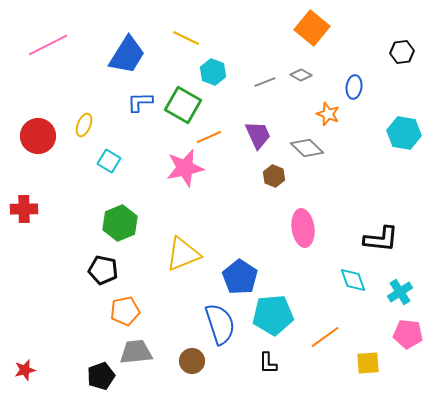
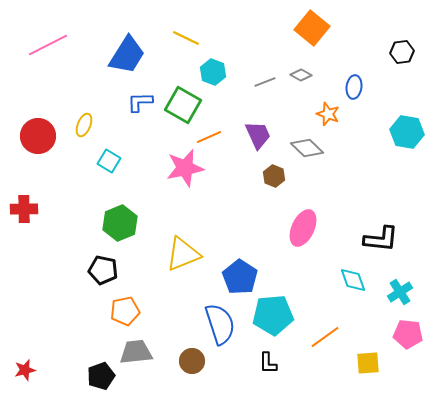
cyan hexagon at (404, 133): moved 3 px right, 1 px up
pink ellipse at (303, 228): rotated 33 degrees clockwise
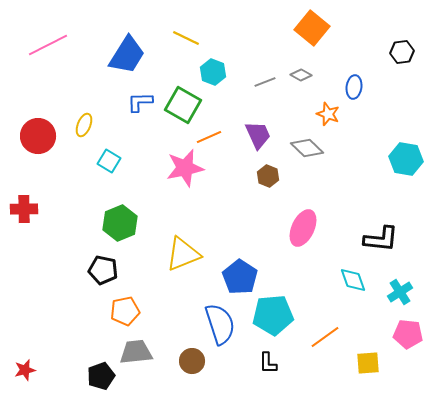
cyan hexagon at (407, 132): moved 1 px left, 27 px down
brown hexagon at (274, 176): moved 6 px left
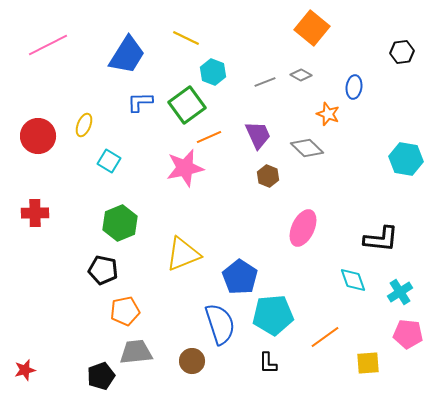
green square at (183, 105): moved 4 px right; rotated 24 degrees clockwise
red cross at (24, 209): moved 11 px right, 4 px down
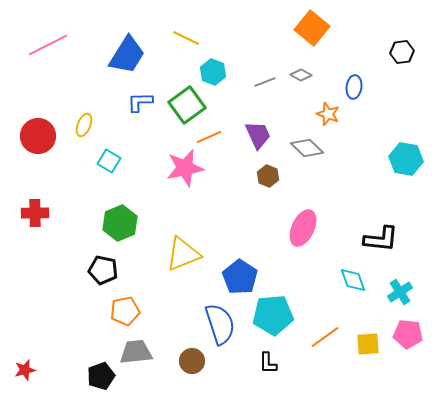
yellow square at (368, 363): moved 19 px up
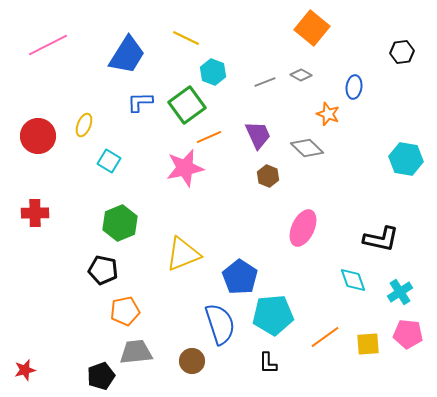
black L-shape at (381, 239): rotated 6 degrees clockwise
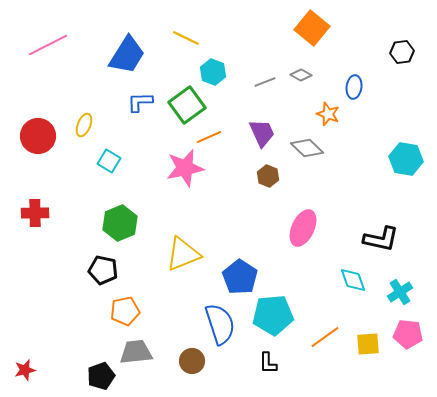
purple trapezoid at (258, 135): moved 4 px right, 2 px up
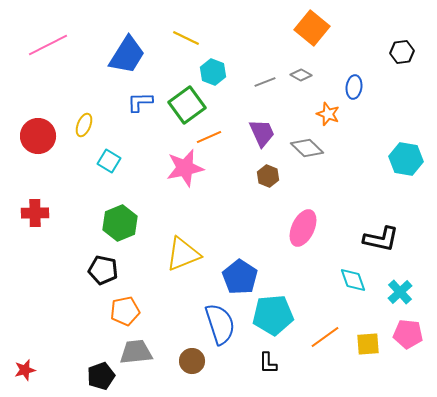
cyan cross at (400, 292): rotated 10 degrees counterclockwise
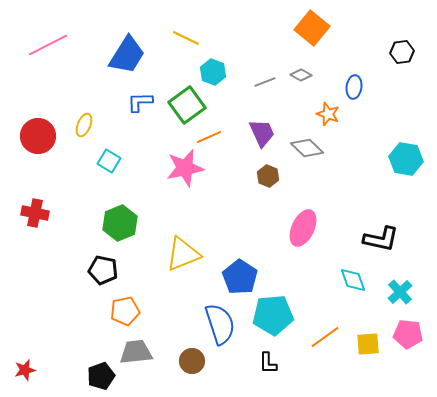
red cross at (35, 213): rotated 12 degrees clockwise
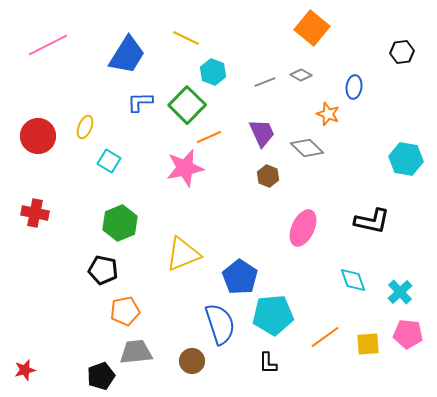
green square at (187, 105): rotated 9 degrees counterclockwise
yellow ellipse at (84, 125): moved 1 px right, 2 px down
black L-shape at (381, 239): moved 9 px left, 18 px up
